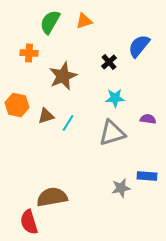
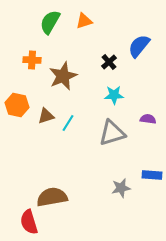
orange cross: moved 3 px right, 7 px down
cyan star: moved 1 px left, 3 px up
blue rectangle: moved 5 px right, 1 px up
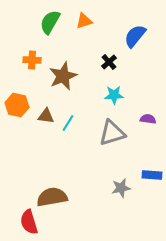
blue semicircle: moved 4 px left, 10 px up
brown triangle: rotated 24 degrees clockwise
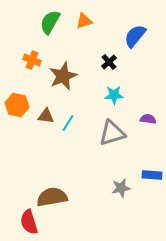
orange cross: rotated 18 degrees clockwise
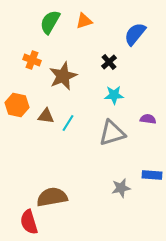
blue semicircle: moved 2 px up
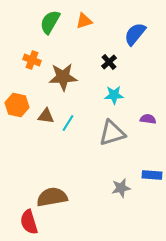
brown star: moved 1 px down; rotated 20 degrees clockwise
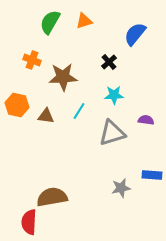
purple semicircle: moved 2 px left, 1 px down
cyan line: moved 11 px right, 12 px up
red semicircle: rotated 20 degrees clockwise
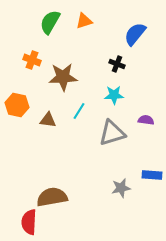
black cross: moved 8 px right, 2 px down; rotated 28 degrees counterclockwise
brown triangle: moved 2 px right, 4 px down
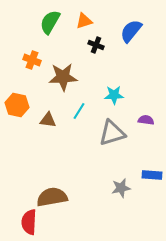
blue semicircle: moved 4 px left, 3 px up
black cross: moved 21 px left, 19 px up
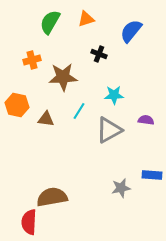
orange triangle: moved 2 px right, 2 px up
black cross: moved 3 px right, 9 px down
orange cross: rotated 36 degrees counterclockwise
brown triangle: moved 2 px left, 1 px up
gray triangle: moved 3 px left, 3 px up; rotated 12 degrees counterclockwise
